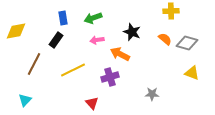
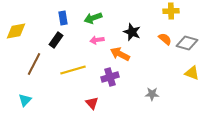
yellow line: rotated 10 degrees clockwise
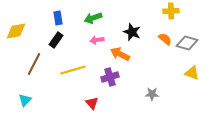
blue rectangle: moved 5 px left
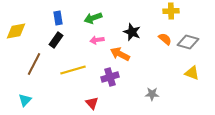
gray diamond: moved 1 px right, 1 px up
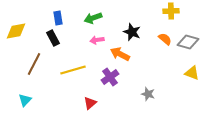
black rectangle: moved 3 px left, 2 px up; rotated 63 degrees counterclockwise
purple cross: rotated 18 degrees counterclockwise
gray star: moved 4 px left; rotated 16 degrees clockwise
red triangle: moved 2 px left; rotated 32 degrees clockwise
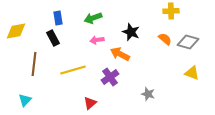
black star: moved 1 px left
brown line: rotated 20 degrees counterclockwise
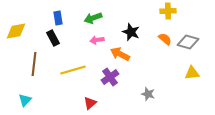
yellow cross: moved 3 px left
yellow triangle: rotated 28 degrees counterclockwise
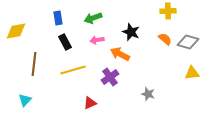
black rectangle: moved 12 px right, 4 px down
red triangle: rotated 16 degrees clockwise
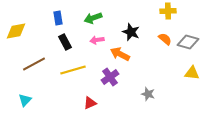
brown line: rotated 55 degrees clockwise
yellow triangle: rotated 14 degrees clockwise
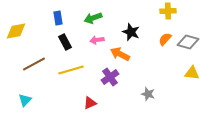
orange semicircle: rotated 88 degrees counterclockwise
yellow line: moved 2 px left
